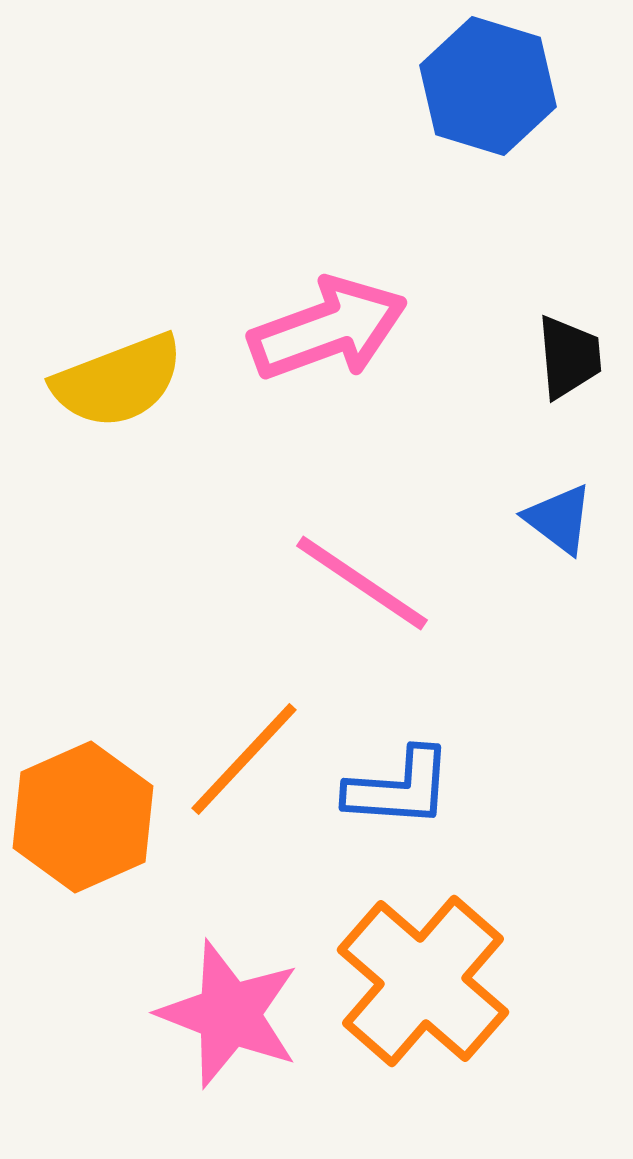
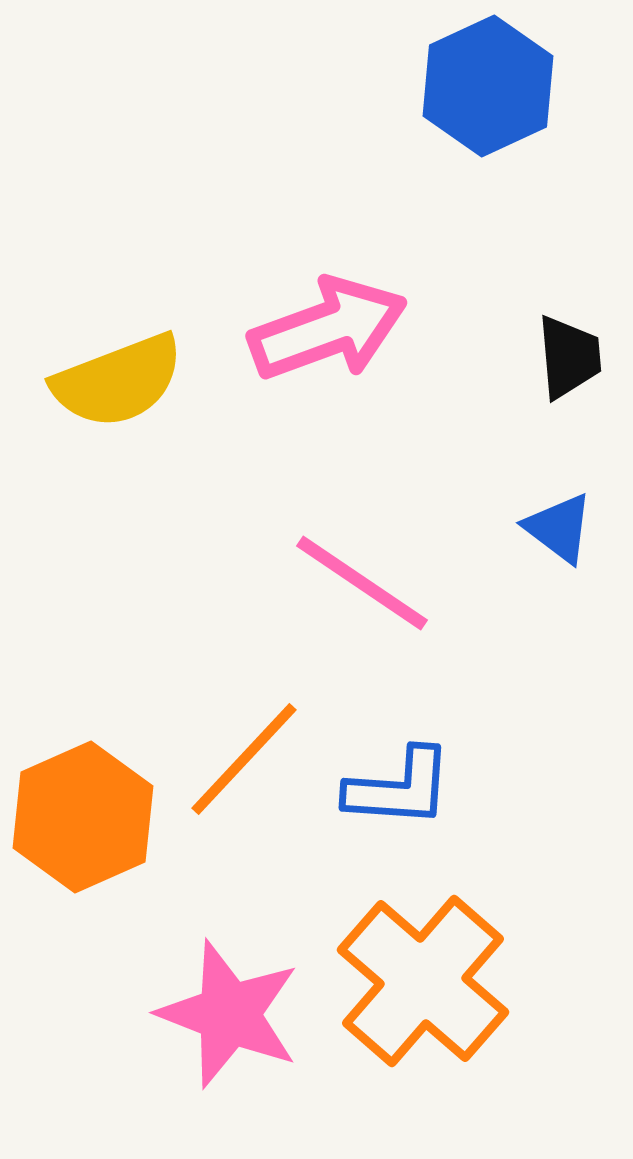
blue hexagon: rotated 18 degrees clockwise
blue triangle: moved 9 px down
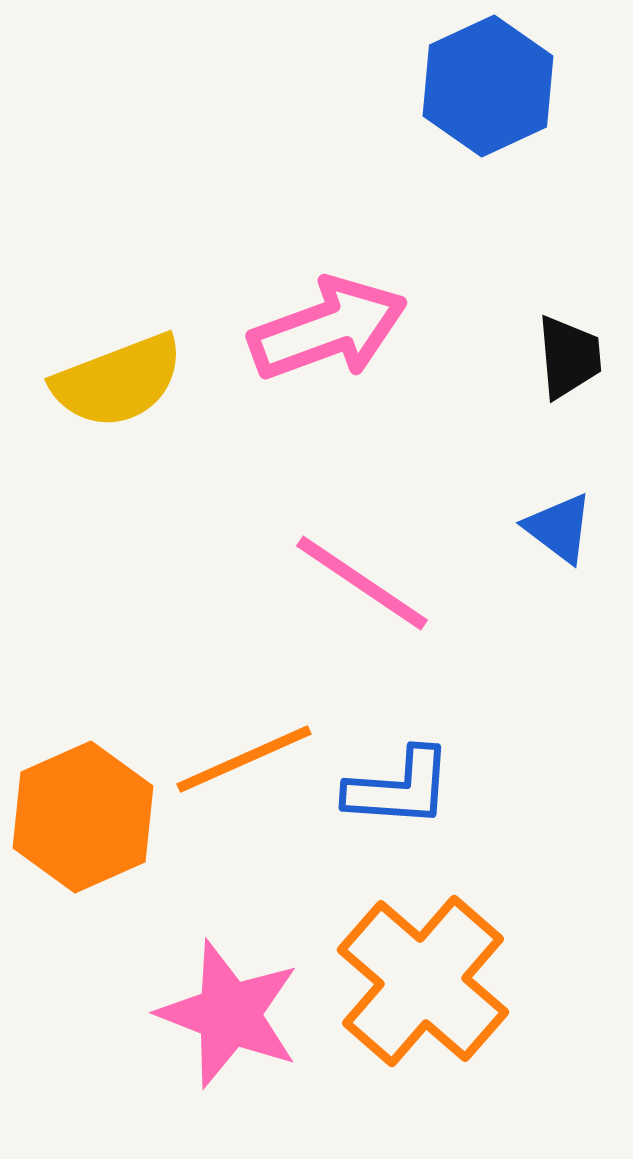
orange line: rotated 23 degrees clockwise
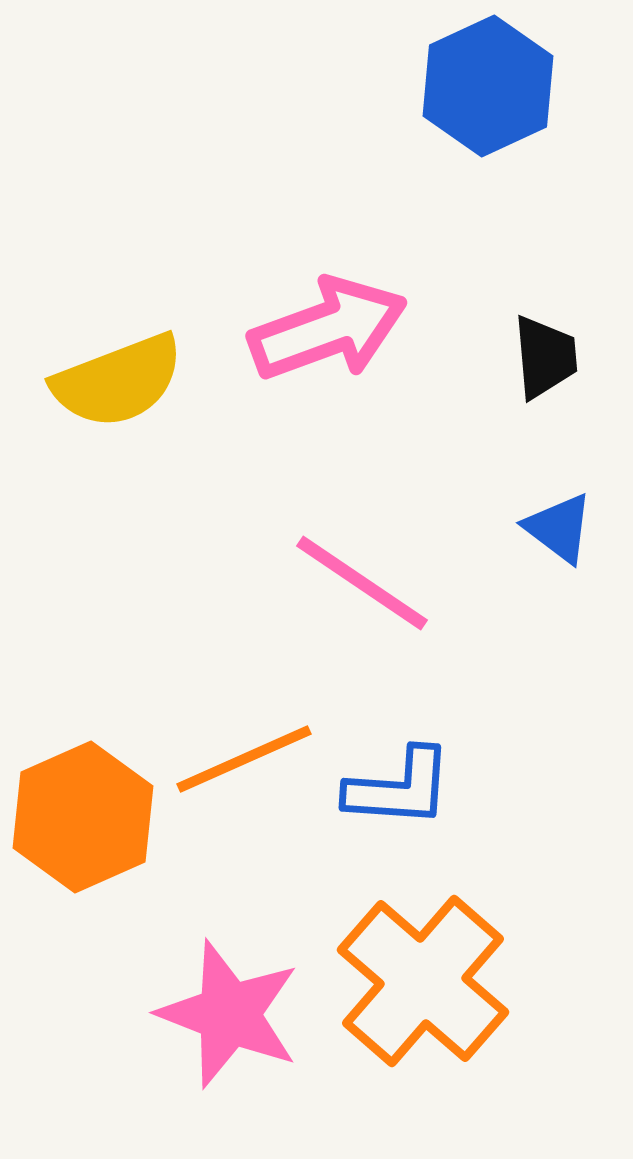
black trapezoid: moved 24 px left
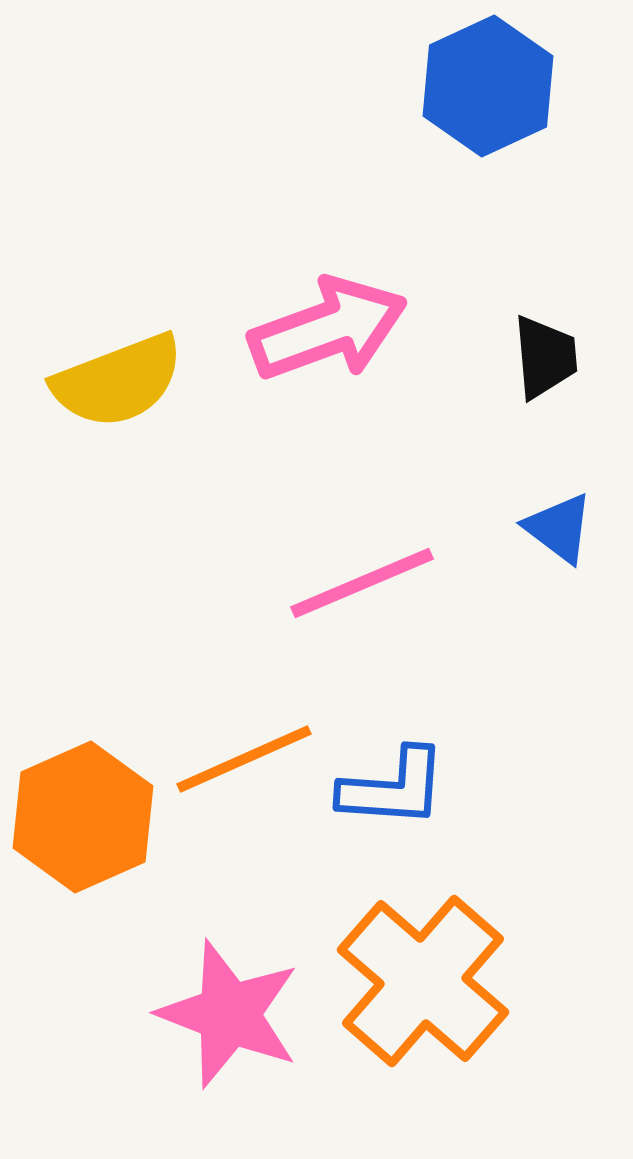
pink line: rotated 57 degrees counterclockwise
blue L-shape: moved 6 px left
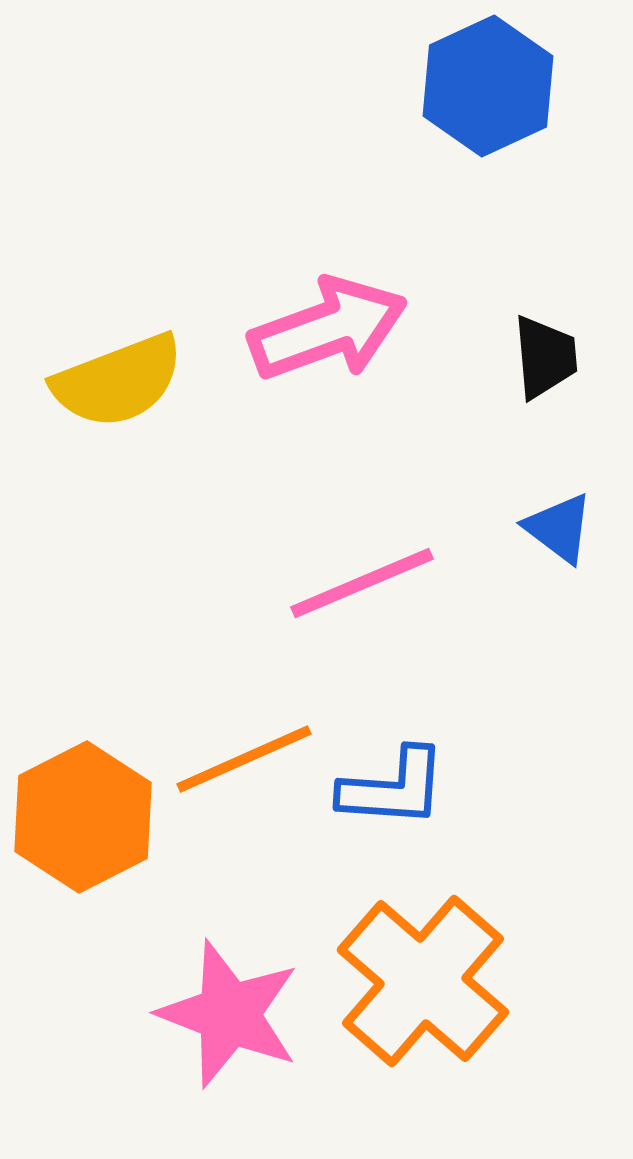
orange hexagon: rotated 3 degrees counterclockwise
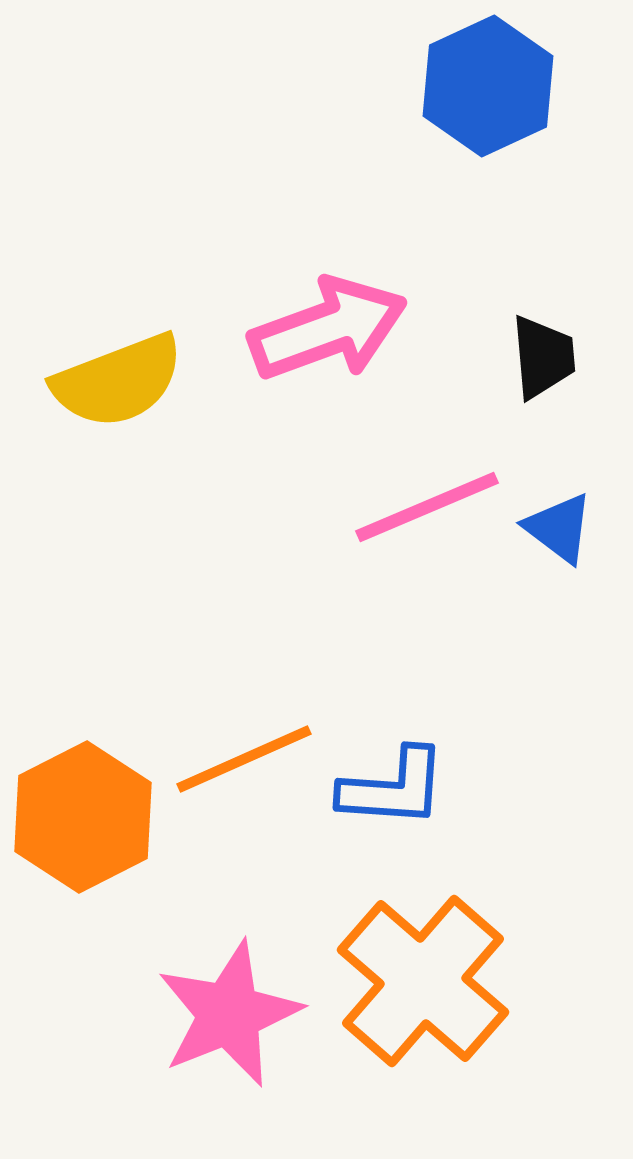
black trapezoid: moved 2 px left
pink line: moved 65 px right, 76 px up
pink star: rotated 29 degrees clockwise
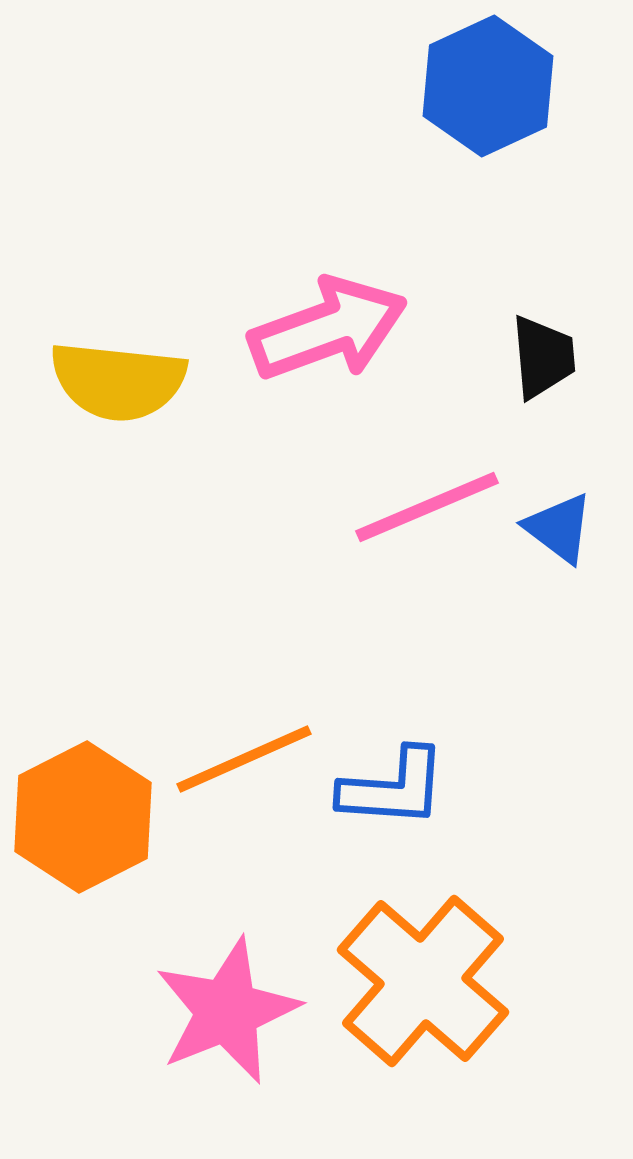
yellow semicircle: rotated 27 degrees clockwise
pink star: moved 2 px left, 3 px up
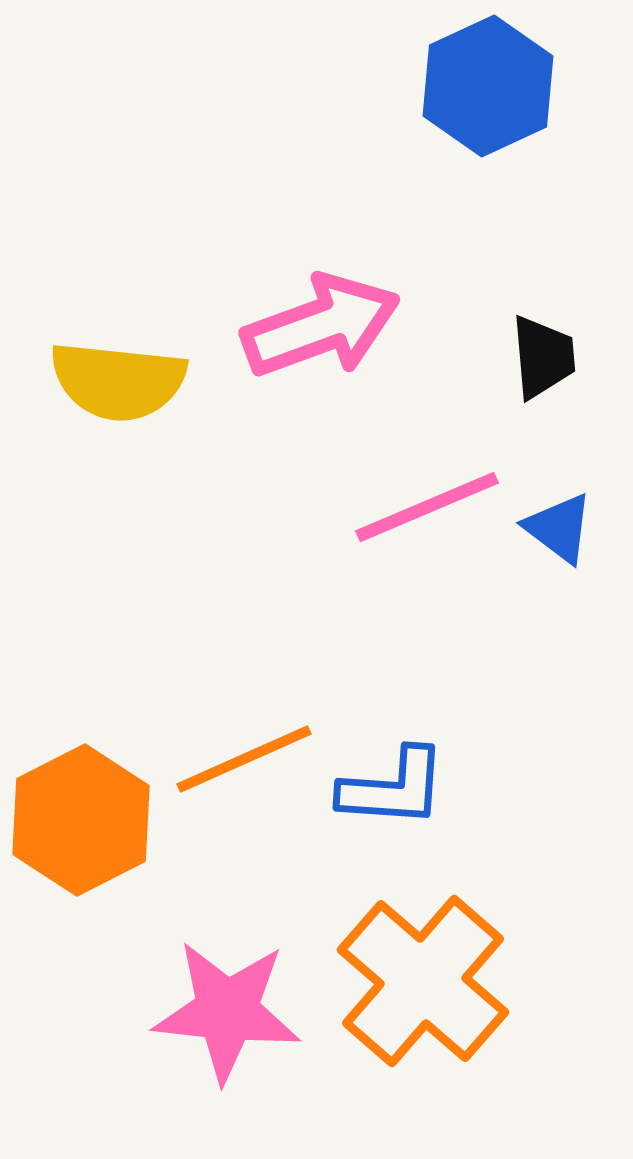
pink arrow: moved 7 px left, 3 px up
orange hexagon: moved 2 px left, 3 px down
pink star: rotated 28 degrees clockwise
